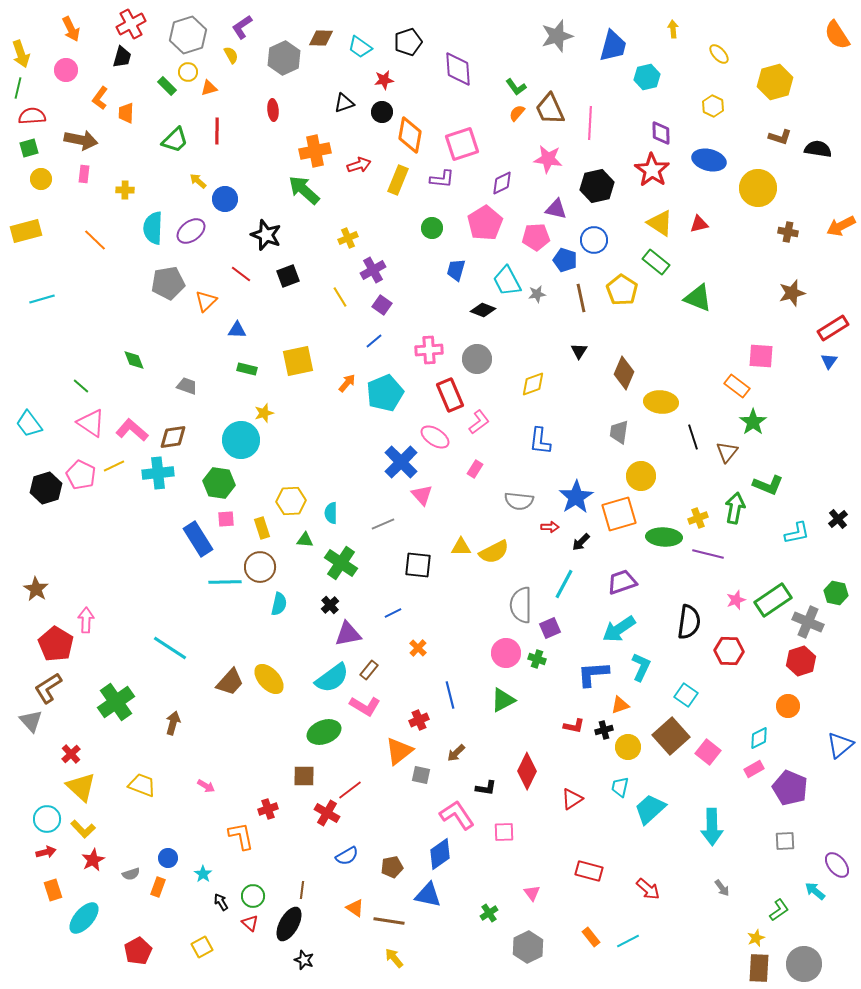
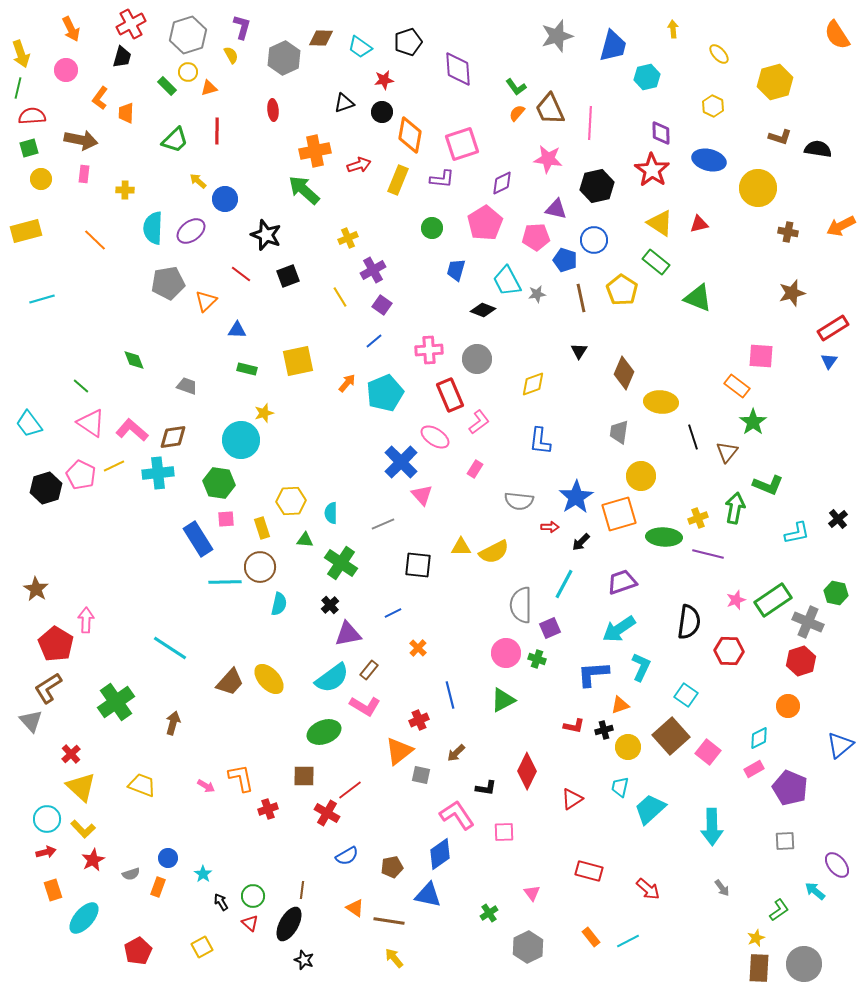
purple L-shape at (242, 27): rotated 140 degrees clockwise
orange L-shape at (241, 836): moved 58 px up
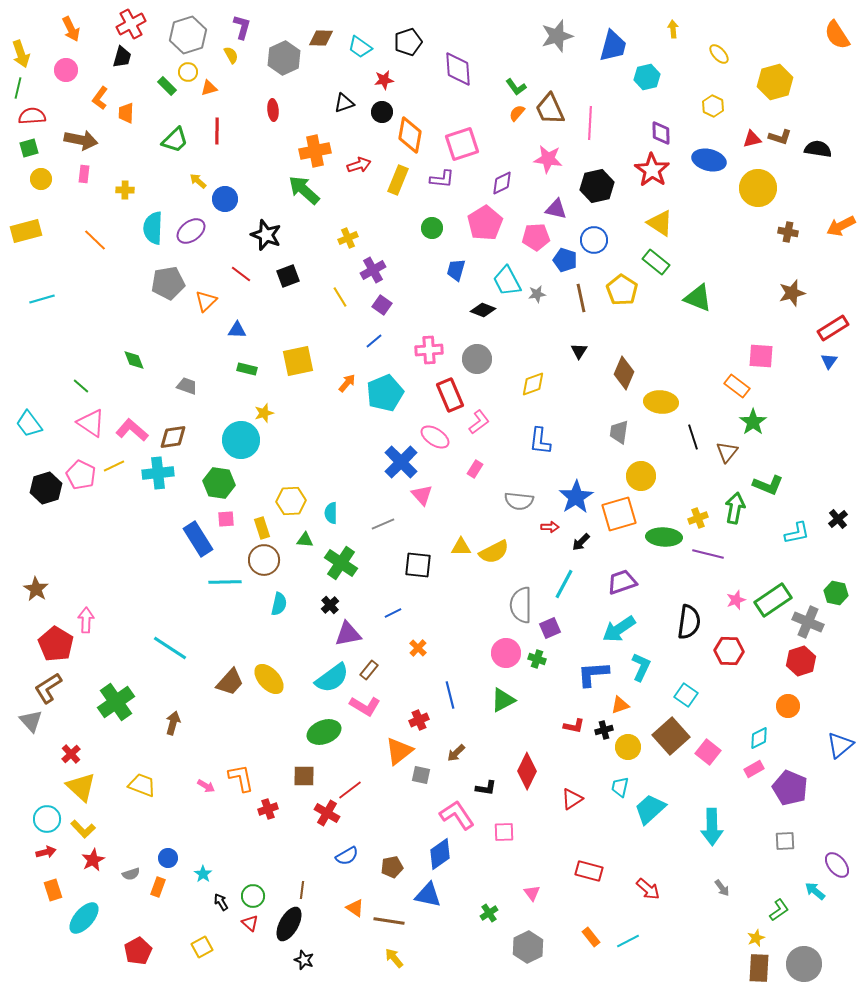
red triangle at (699, 224): moved 53 px right, 85 px up
brown circle at (260, 567): moved 4 px right, 7 px up
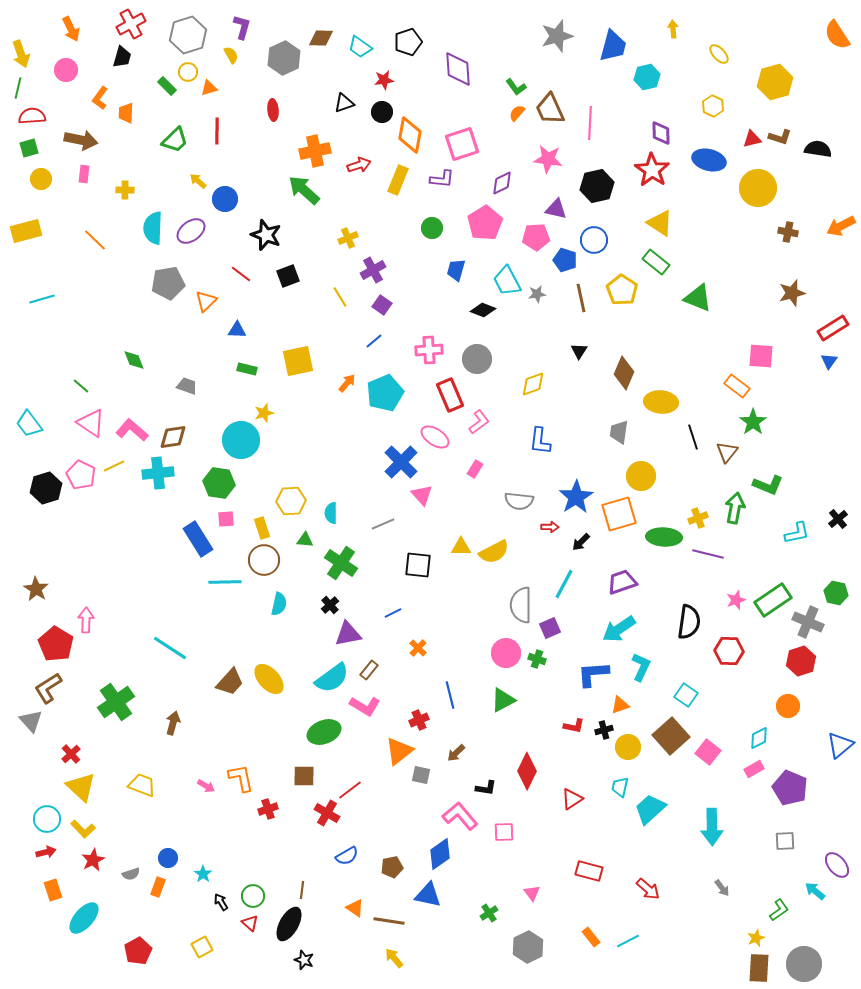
pink L-shape at (457, 815): moved 3 px right, 1 px down; rotated 6 degrees counterclockwise
